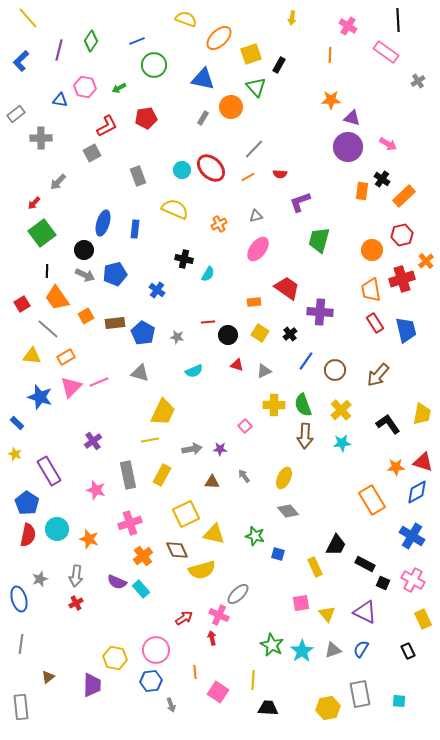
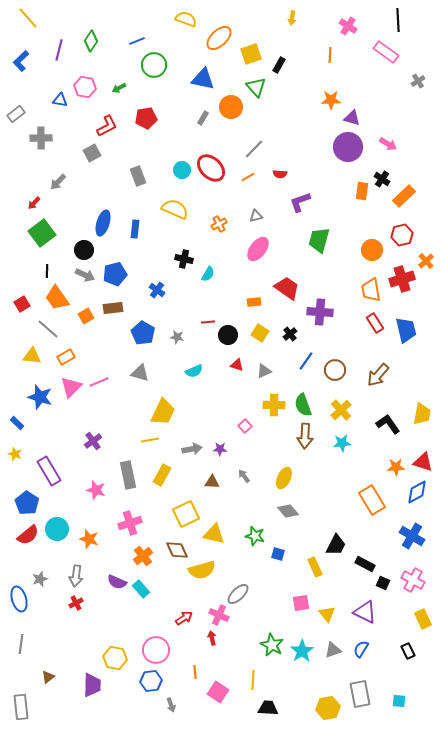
brown rectangle at (115, 323): moved 2 px left, 15 px up
red semicircle at (28, 535): rotated 40 degrees clockwise
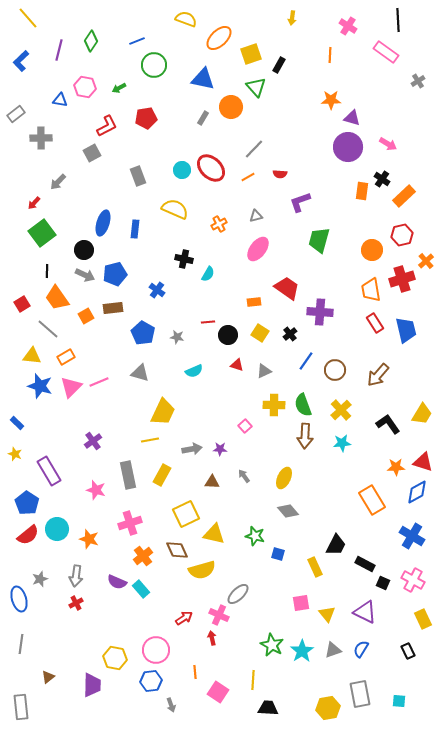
blue star at (40, 397): moved 11 px up
yellow trapezoid at (422, 414): rotated 20 degrees clockwise
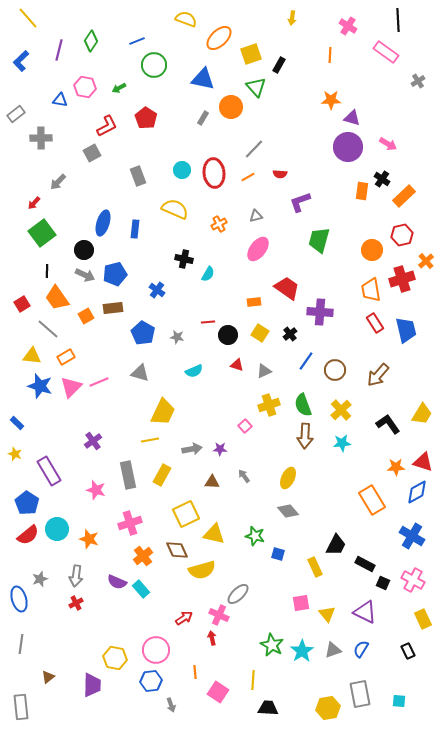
red pentagon at (146, 118): rotated 30 degrees counterclockwise
red ellipse at (211, 168): moved 3 px right, 5 px down; rotated 40 degrees clockwise
yellow cross at (274, 405): moved 5 px left; rotated 20 degrees counterclockwise
yellow ellipse at (284, 478): moved 4 px right
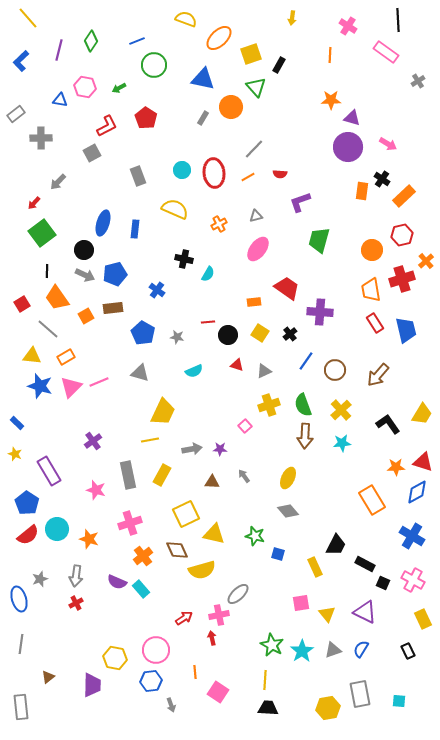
pink cross at (219, 615): rotated 36 degrees counterclockwise
yellow line at (253, 680): moved 12 px right
